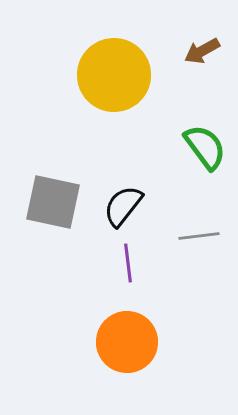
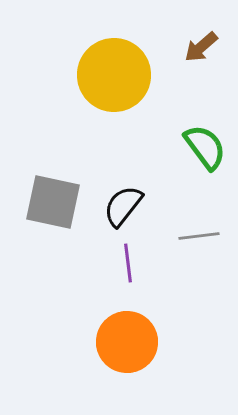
brown arrow: moved 1 px left, 4 px up; rotated 12 degrees counterclockwise
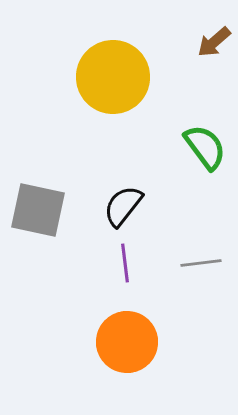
brown arrow: moved 13 px right, 5 px up
yellow circle: moved 1 px left, 2 px down
gray square: moved 15 px left, 8 px down
gray line: moved 2 px right, 27 px down
purple line: moved 3 px left
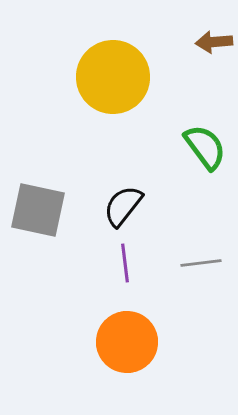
brown arrow: rotated 36 degrees clockwise
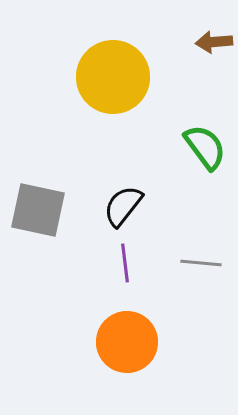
gray line: rotated 12 degrees clockwise
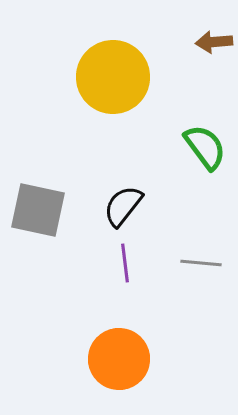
orange circle: moved 8 px left, 17 px down
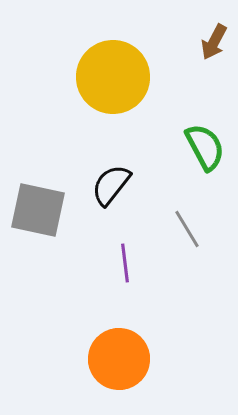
brown arrow: rotated 57 degrees counterclockwise
green semicircle: rotated 9 degrees clockwise
black semicircle: moved 12 px left, 21 px up
gray line: moved 14 px left, 34 px up; rotated 54 degrees clockwise
